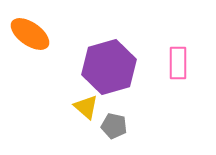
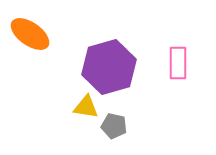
yellow triangle: rotated 32 degrees counterclockwise
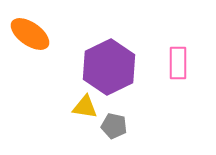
purple hexagon: rotated 10 degrees counterclockwise
yellow triangle: moved 1 px left
